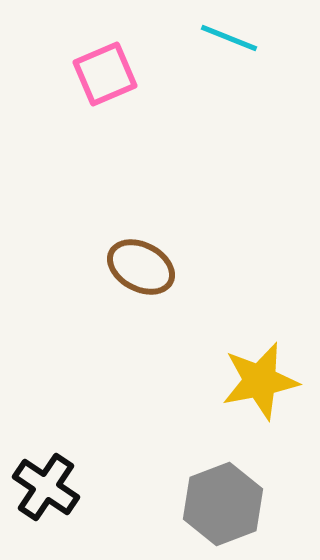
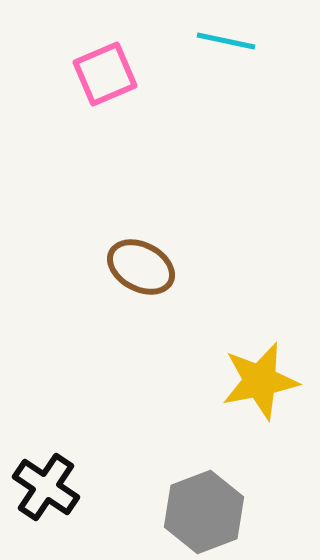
cyan line: moved 3 px left, 3 px down; rotated 10 degrees counterclockwise
gray hexagon: moved 19 px left, 8 px down
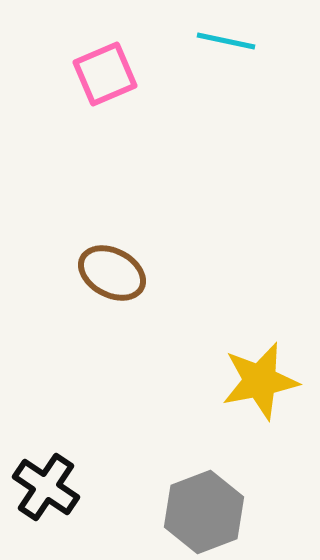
brown ellipse: moved 29 px left, 6 px down
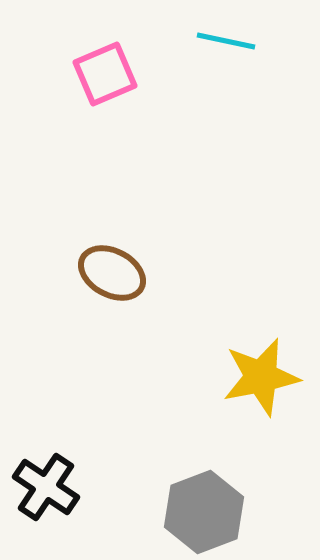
yellow star: moved 1 px right, 4 px up
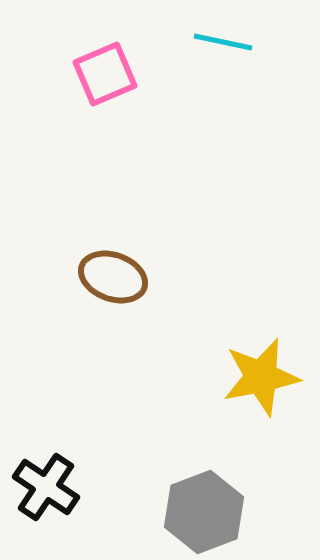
cyan line: moved 3 px left, 1 px down
brown ellipse: moved 1 px right, 4 px down; rotated 8 degrees counterclockwise
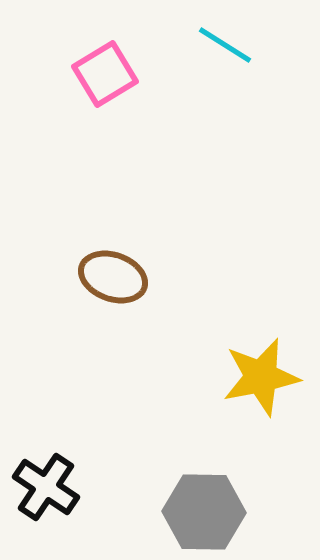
cyan line: moved 2 px right, 3 px down; rotated 20 degrees clockwise
pink square: rotated 8 degrees counterclockwise
gray hexagon: rotated 22 degrees clockwise
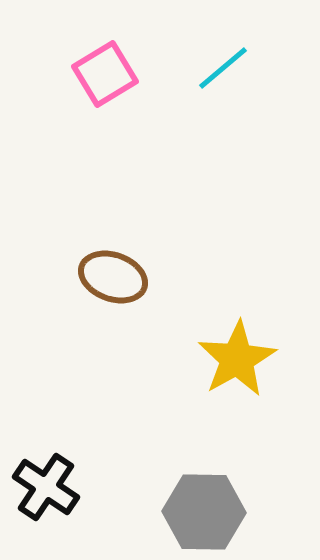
cyan line: moved 2 px left, 23 px down; rotated 72 degrees counterclockwise
yellow star: moved 24 px left, 18 px up; rotated 18 degrees counterclockwise
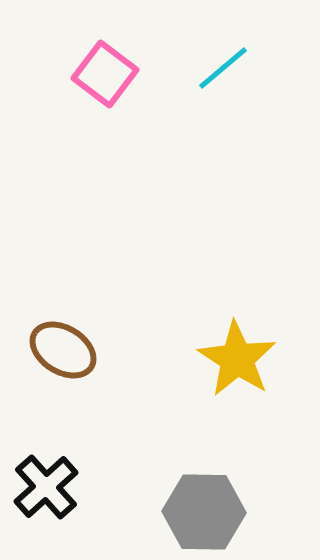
pink square: rotated 22 degrees counterclockwise
brown ellipse: moved 50 px left, 73 px down; rotated 12 degrees clockwise
yellow star: rotated 10 degrees counterclockwise
black cross: rotated 14 degrees clockwise
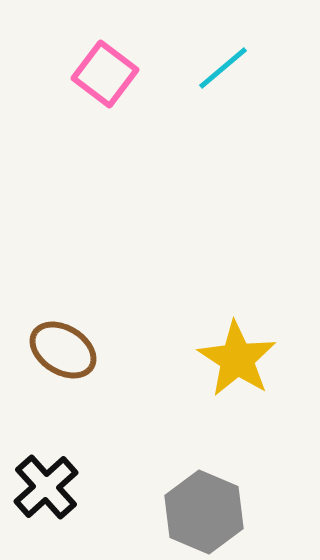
gray hexagon: rotated 22 degrees clockwise
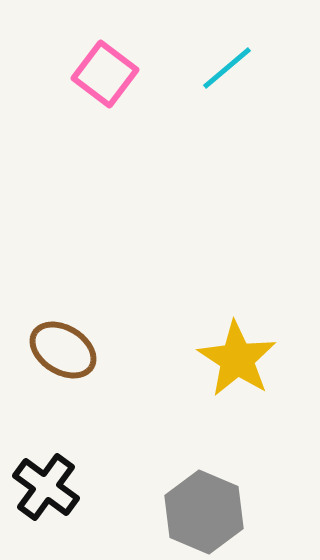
cyan line: moved 4 px right
black cross: rotated 12 degrees counterclockwise
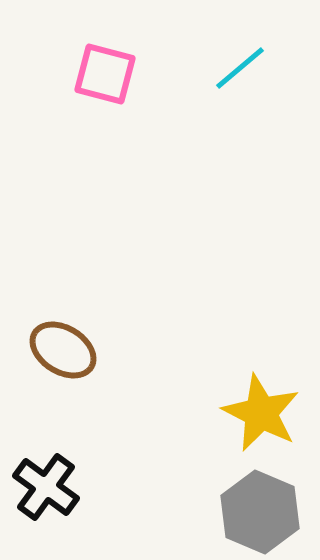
cyan line: moved 13 px right
pink square: rotated 22 degrees counterclockwise
yellow star: moved 24 px right, 54 px down; rotated 6 degrees counterclockwise
gray hexagon: moved 56 px right
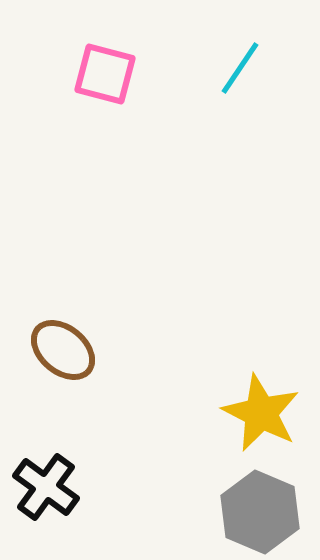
cyan line: rotated 16 degrees counterclockwise
brown ellipse: rotated 8 degrees clockwise
